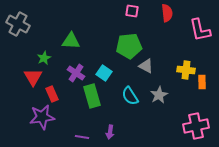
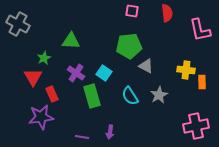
purple star: moved 1 px left
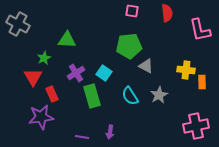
green triangle: moved 4 px left, 1 px up
purple cross: rotated 24 degrees clockwise
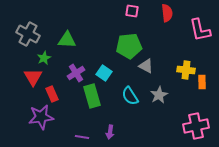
gray cross: moved 10 px right, 10 px down
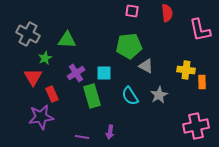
green star: moved 1 px right
cyan square: rotated 35 degrees counterclockwise
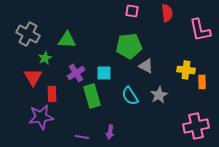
red rectangle: rotated 21 degrees clockwise
